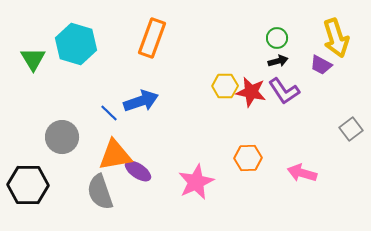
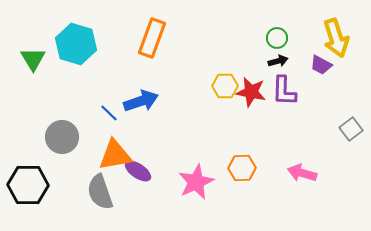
purple L-shape: rotated 36 degrees clockwise
orange hexagon: moved 6 px left, 10 px down
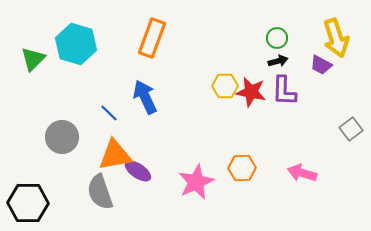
green triangle: rotated 16 degrees clockwise
blue arrow: moved 4 px right, 4 px up; rotated 96 degrees counterclockwise
black hexagon: moved 18 px down
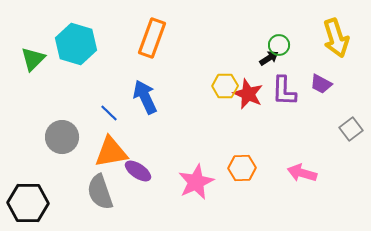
green circle: moved 2 px right, 7 px down
black arrow: moved 9 px left, 3 px up; rotated 18 degrees counterclockwise
purple trapezoid: moved 19 px down
red star: moved 3 px left, 2 px down; rotated 12 degrees clockwise
orange triangle: moved 4 px left, 3 px up
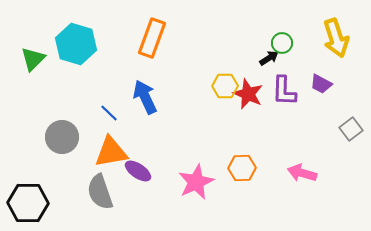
green circle: moved 3 px right, 2 px up
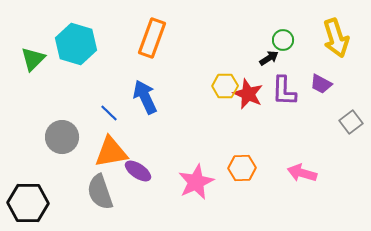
green circle: moved 1 px right, 3 px up
gray square: moved 7 px up
